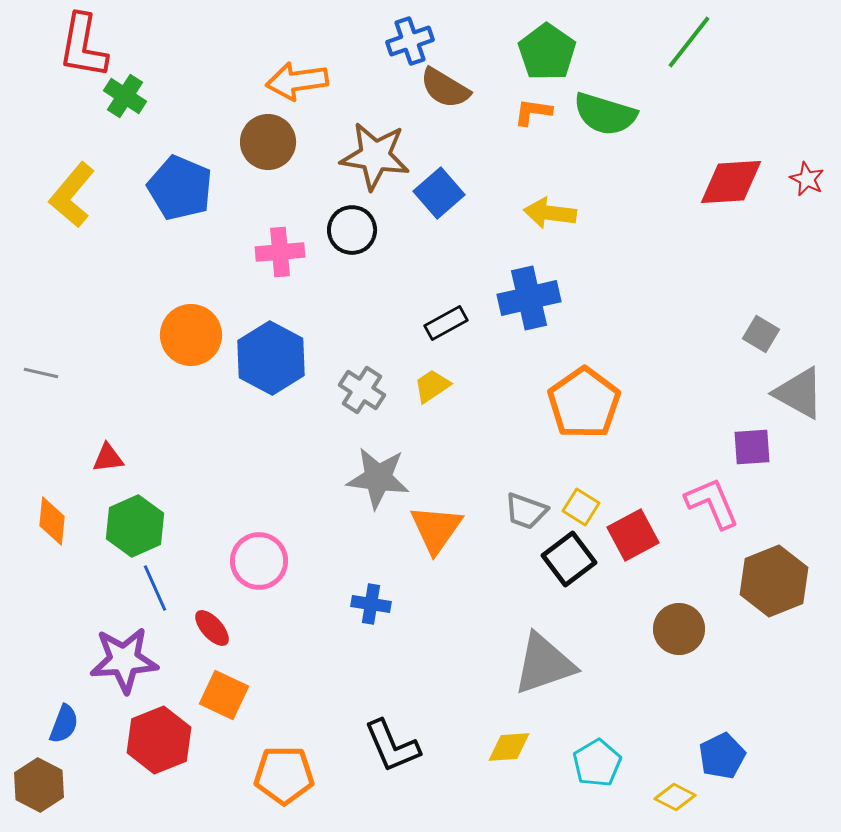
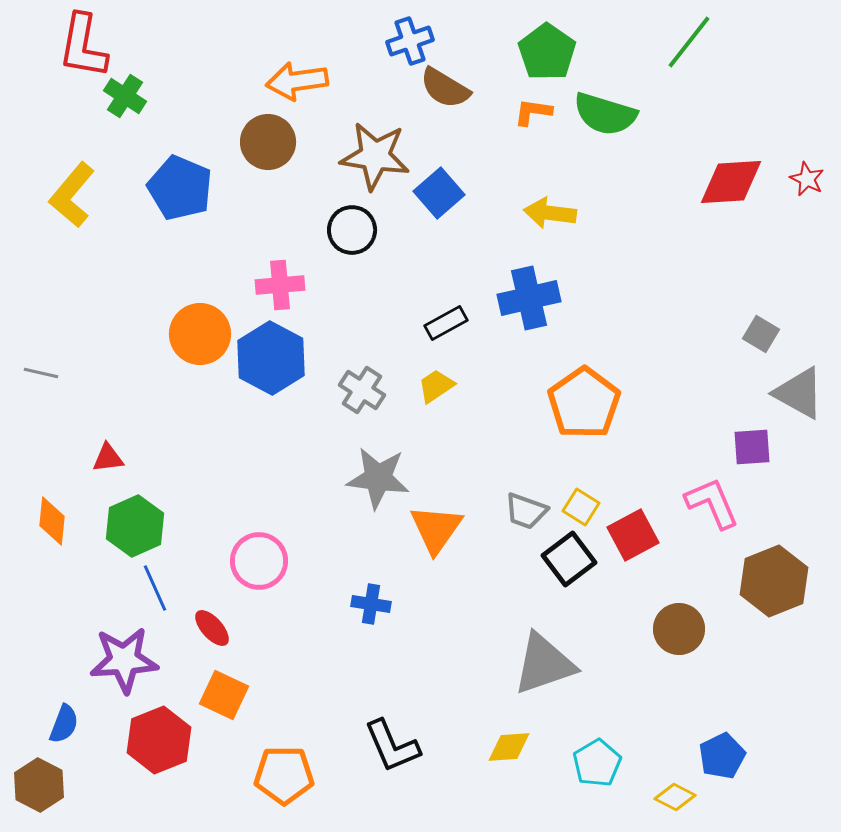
pink cross at (280, 252): moved 33 px down
orange circle at (191, 335): moved 9 px right, 1 px up
yellow trapezoid at (432, 386): moved 4 px right
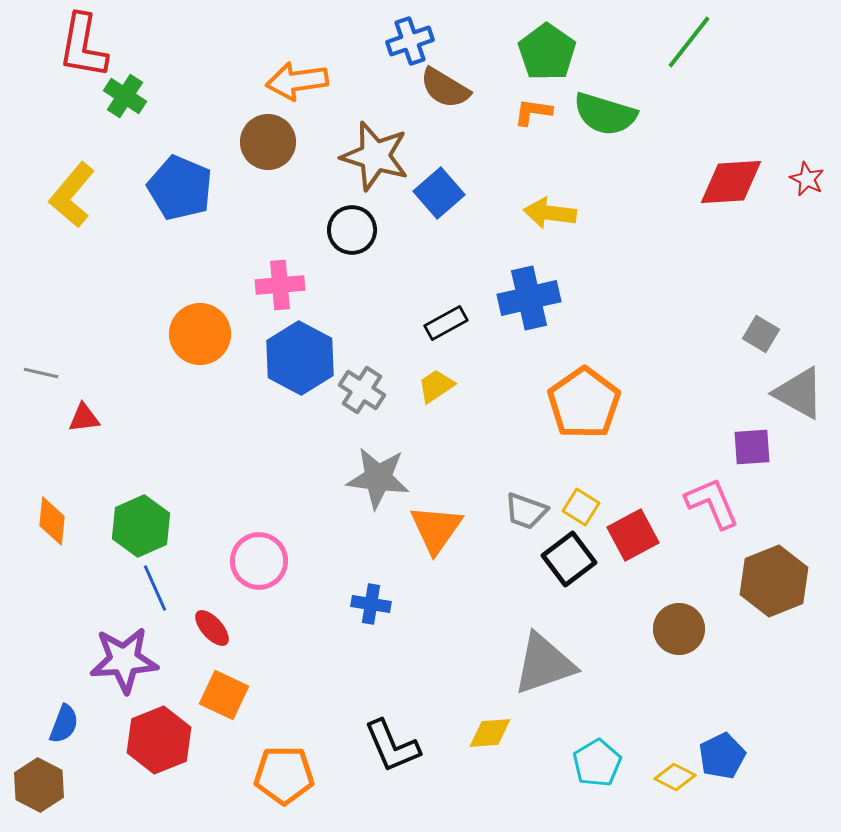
brown star at (375, 156): rotated 8 degrees clockwise
blue hexagon at (271, 358): moved 29 px right
red triangle at (108, 458): moved 24 px left, 40 px up
green hexagon at (135, 526): moved 6 px right
yellow diamond at (509, 747): moved 19 px left, 14 px up
yellow diamond at (675, 797): moved 20 px up
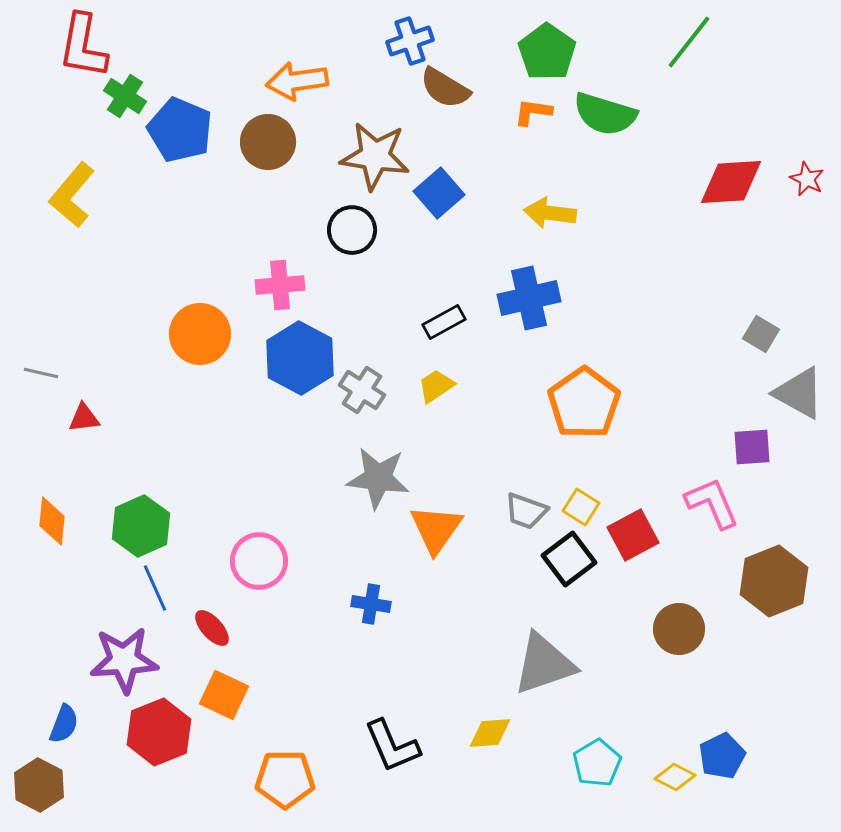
brown star at (375, 156): rotated 8 degrees counterclockwise
blue pentagon at (180, 188): moved 58 px up
black rectangle at (446, 323): moved 2 px left, 1 px up
red hexagon at (159, 740): moved 8 px up
orange pentagon at (284, 775): moved 1 px right, 4 px down
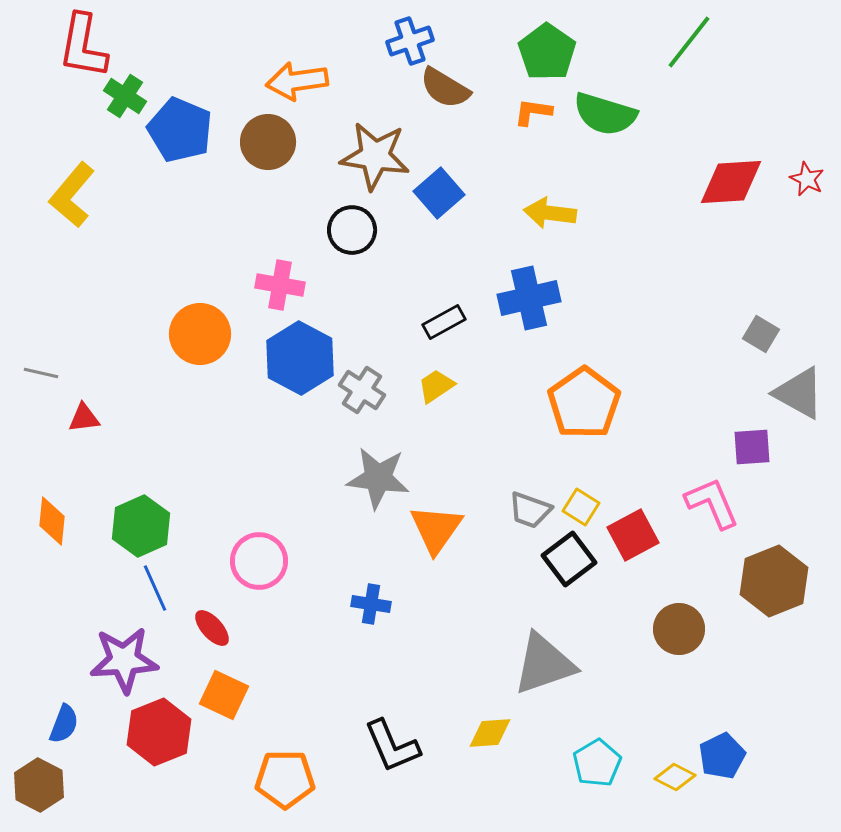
pink cross at (280, 285): rotated 15 degrees clockwise
gray trapezoid at (526, 511): moved 4 px right, 1 px up
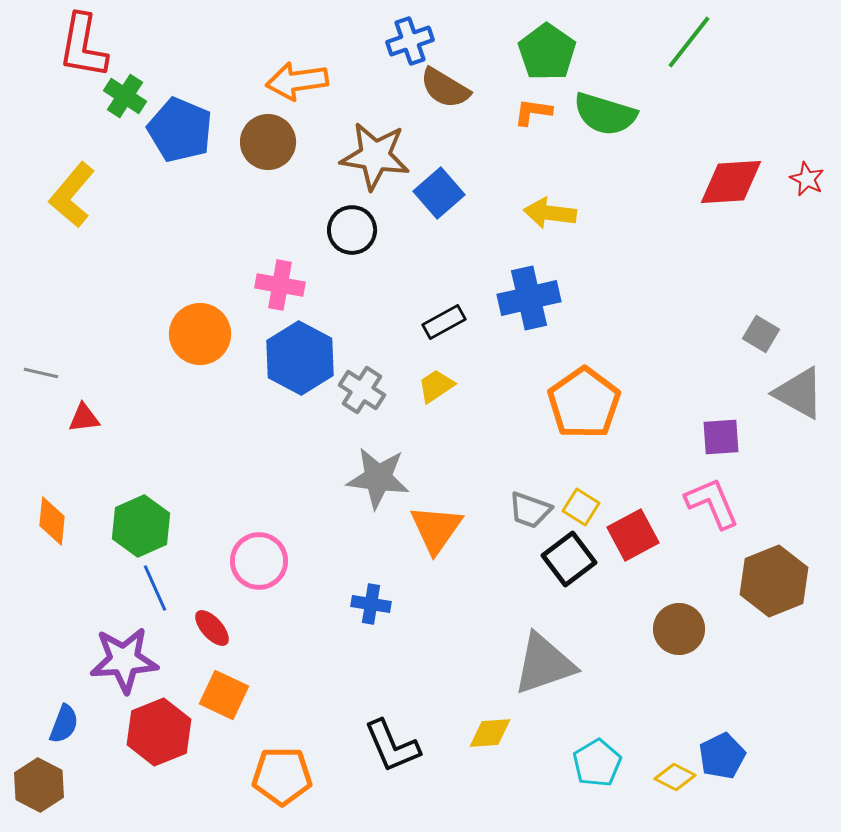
purple square at (752, 447): moved 31 px left, 10 px up
orange pentagon at (285, 779): moved 3 px left, 3 px up
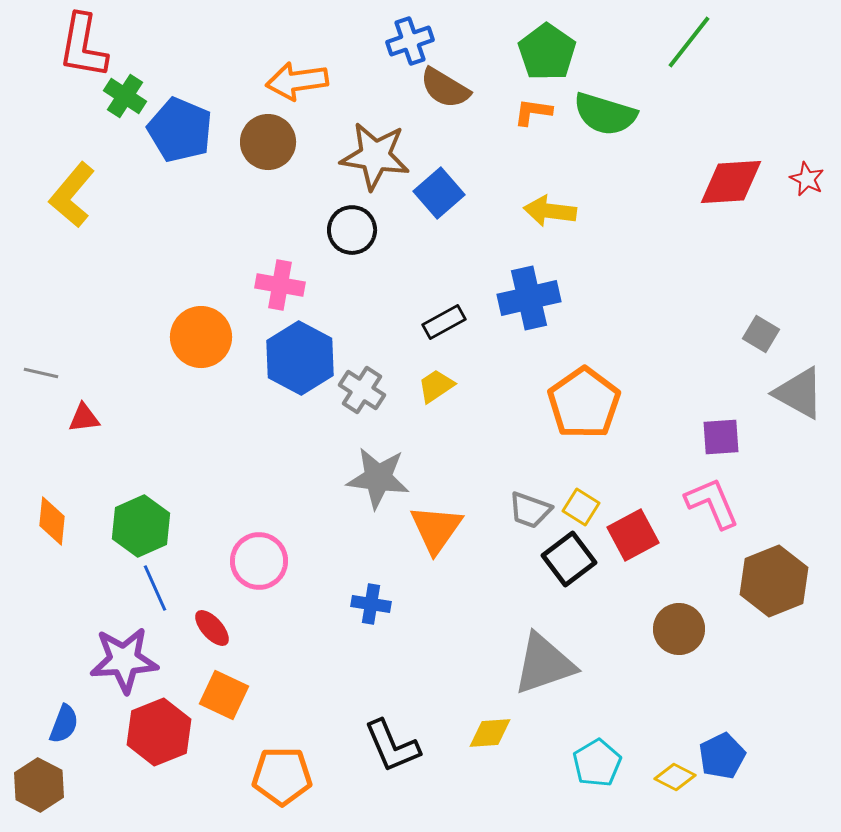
yellow arrow at (550, 213): moved 2 px up
orange circle at (200, 334): moved 1 px right, 3 px down
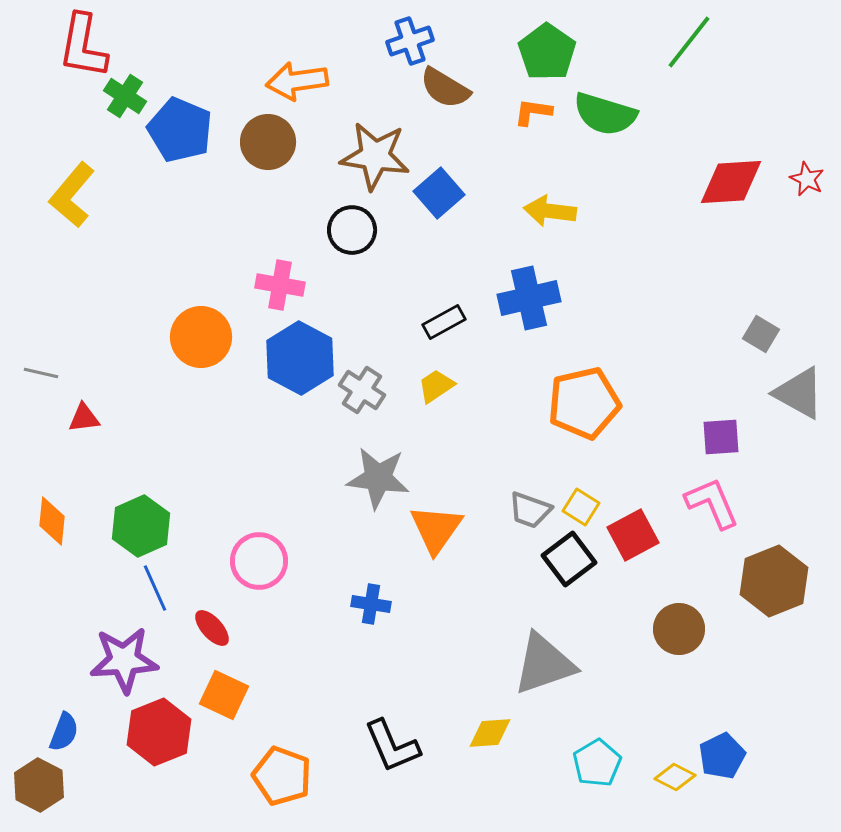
orange pentagon at (584, 403): rotated 22 degrees clockwise
blue semicircle at (64, 724): moved 8 px down
orange pentagon at (282, 776): rotated 20 degrees clockwise
